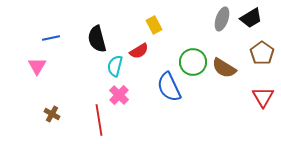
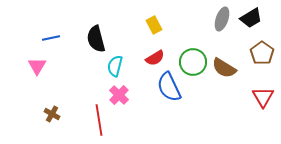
black semicircle: moved 1 px left
red semicircle: moved 16 px right, 7 px down
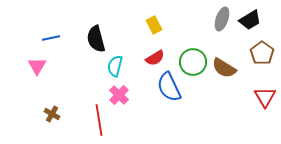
black trapezoid: moved 1 px left, 2 px down
red triangle: moved 2 px right
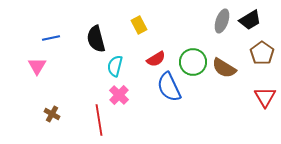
gray ellipse: moved 2 px down
yellow rectangle: moved 15 px left
red semicircle: moved 1 px right, 1 px down
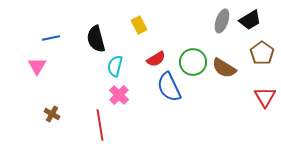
red line: moved 1 px right, 5 px down
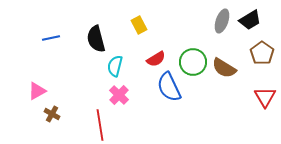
pink triangle: moved 25 px down; rotated 30 degrees clockwise
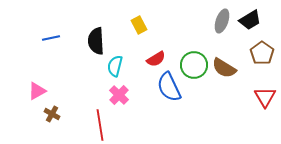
black semicircle: moved 2 px down; rotated 12 degrees clockwise
green circle: moved 1 px right, 3 px down
